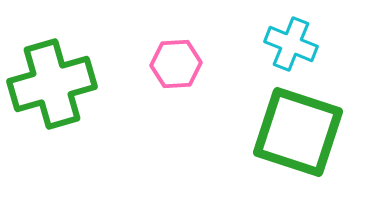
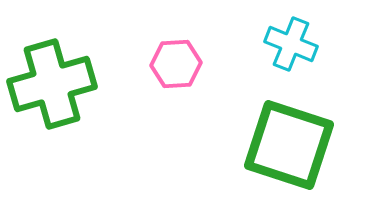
green square: moved 9 px left, 13 px down
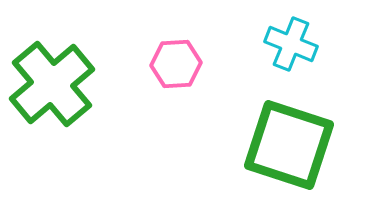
green cross: rotated 24 degrees counterclockwise
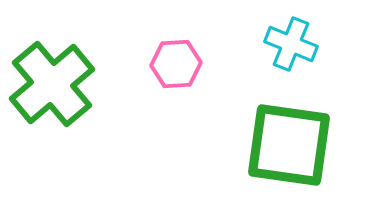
green square: rotated 10 degrees counterclockwise
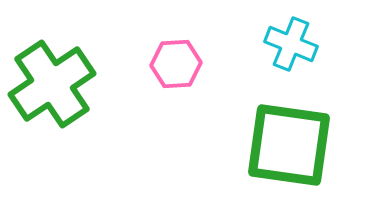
green cross: rotated 6 degrees clockwise
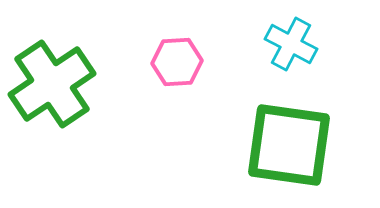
cyan cross: rotated 6 degrees clockwise
pink hexagon: moved 1 px right, 2 px up
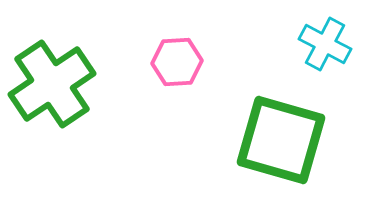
cyan cross: moved 34 px right
green square: moved 8 px left, 5 px up; rotated 8 degrees clockwise
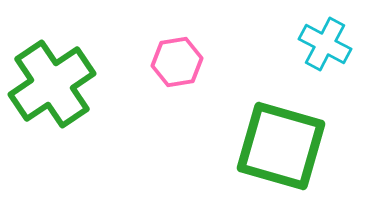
pink hexagon: rotated 6 degrees counterclockwise
green square: moved 6 px down
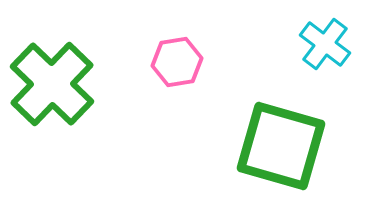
cyan cross: rotated 9 degrees clockwise
green cross: rotated 12 degrees counterclockwise
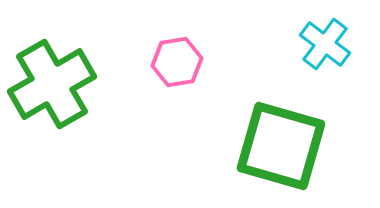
green cross: rotated 16 degrees clockwise
